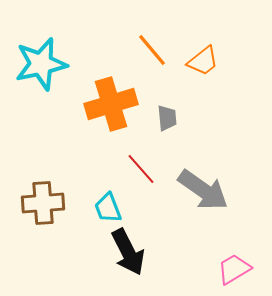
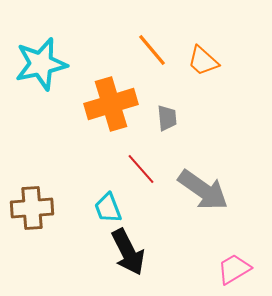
orange trapezoid: rotated 80 degrees clockwise
brown cross: moved 11 px left, 5 px down
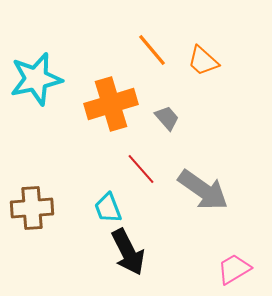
cyan star: moved 5 px left, 15 px down
gray trapezoid: rotated 36 degrees counterclockwise
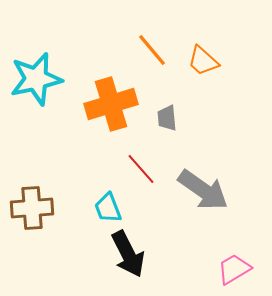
gray trapezoid: rotated 144 degrees counterclockwise
black arrow: moved 2 px down
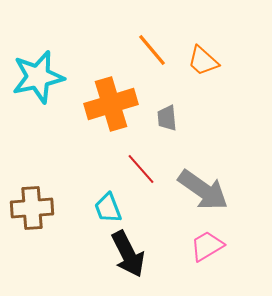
cyan star: moved 2 px right, 2 px up
pink trapezoid: moved 27 px left, 23 px up
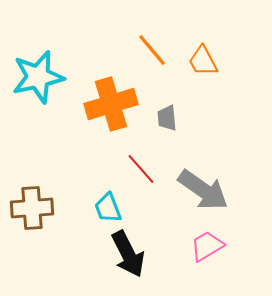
orange trapezoid: rotated 20 degrees clockwise
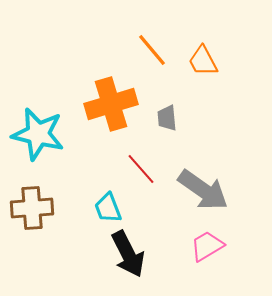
cyan star: moved 57 px down; rotated 26 degrees clockwise
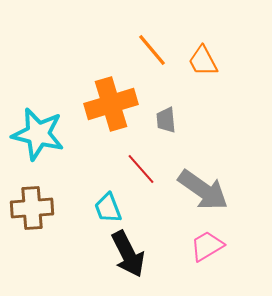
gray trapezoid: moved 1 px left, 2 px down
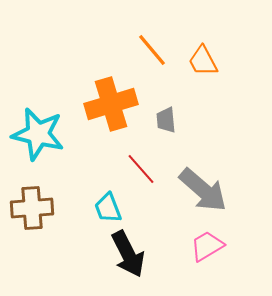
gray arrow: rotated 6 degrees clockwise
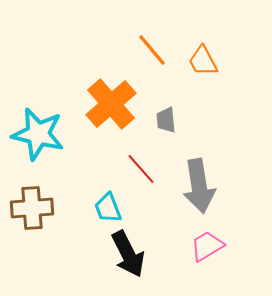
orange cross: rotated 24 degrees counterclockwise
gray arrow: moved 4 px left, 4 px up; rotated 40 degrees clockwise
